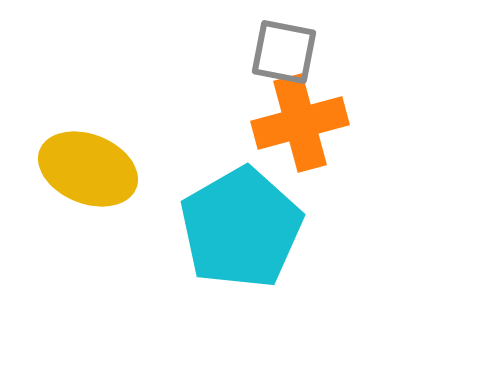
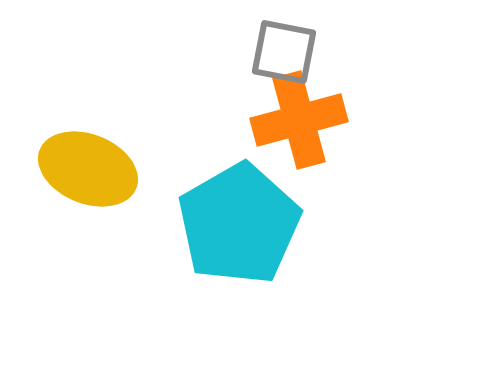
orange cross: moved 1 px left, 3 px up
cyan pentagon: moved 2 px left, 4 px up
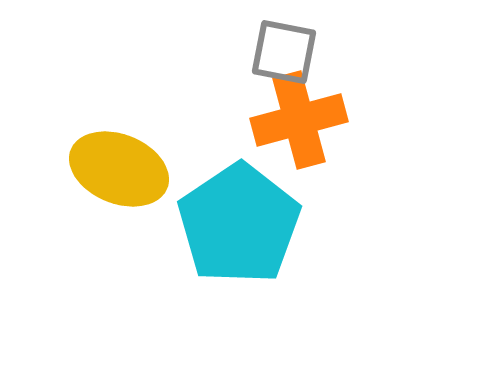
yellow ellipse: moved 31 px right
cyan pentagon: rotated 4 degrees counterclockwise
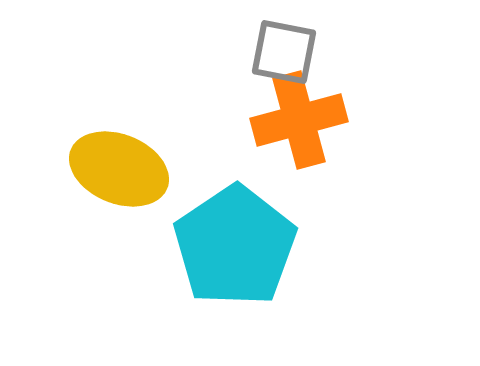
cyan pentagon: moved 4 px left, 22 px down
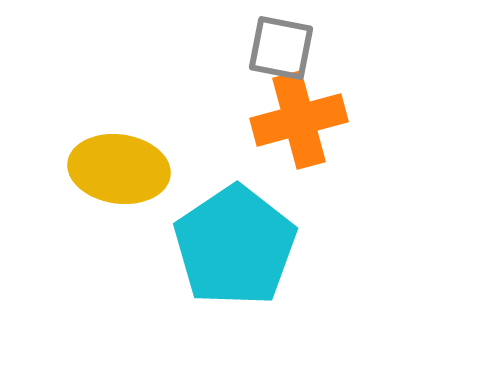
gray square: moved 3 px left, 4 px up
yellow ellipse: rotated 14 degrees counterclockwise
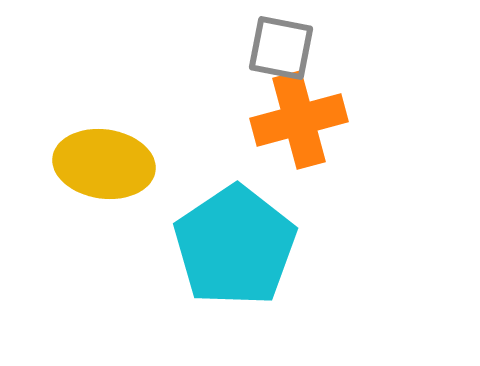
yellow ellipse: moved 15 px left, 5 px up
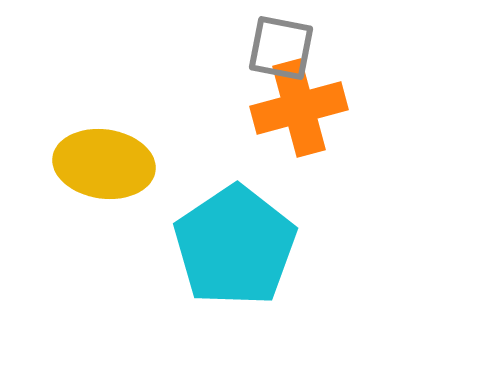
orange cross: moved 12 px up
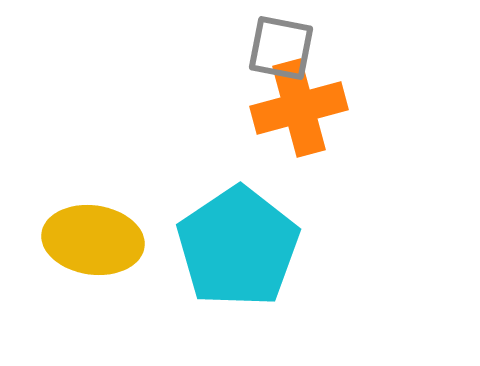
yellow ellipse: moved 11 px left, 76 px down
cyan pentagon: moved 3 px right, 1 px down
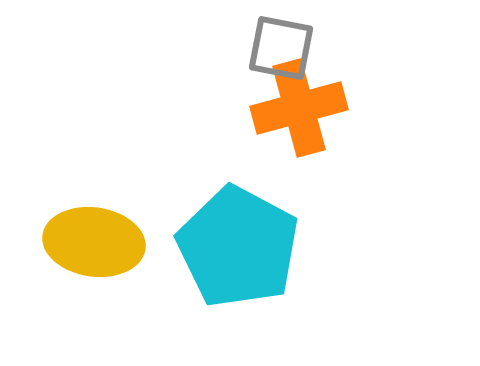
yellow ellipse: moved 1 px right, 2 px down
cyan pentagon: rotated 10 degrees counterclockwise
